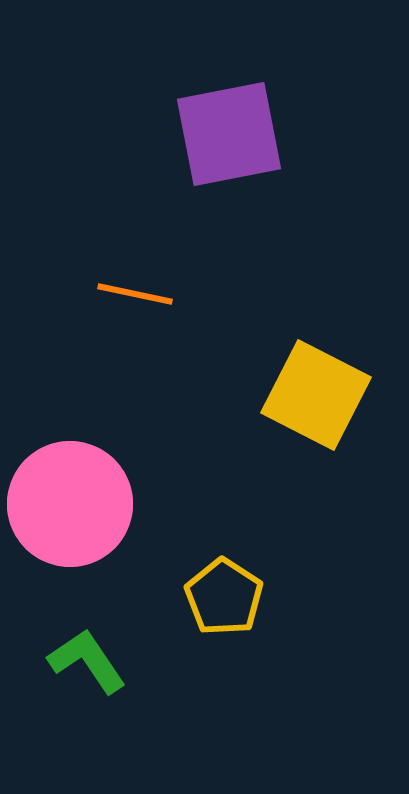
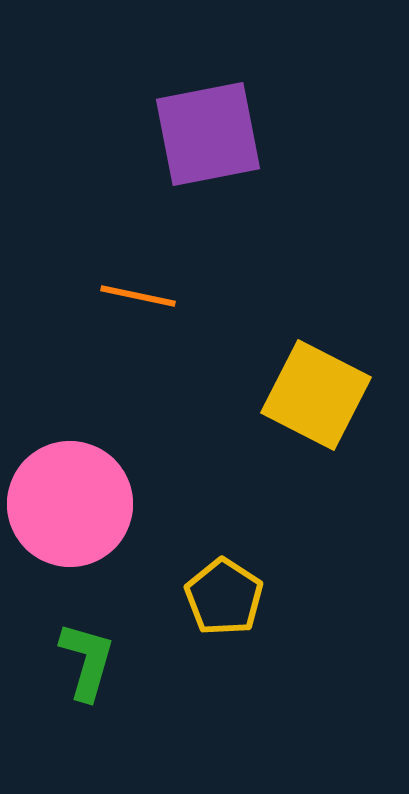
purple square: moved 21 px left
orange line: moved 3 px right, 2 px down
green L-shape: rotated 50 degrees clockwise
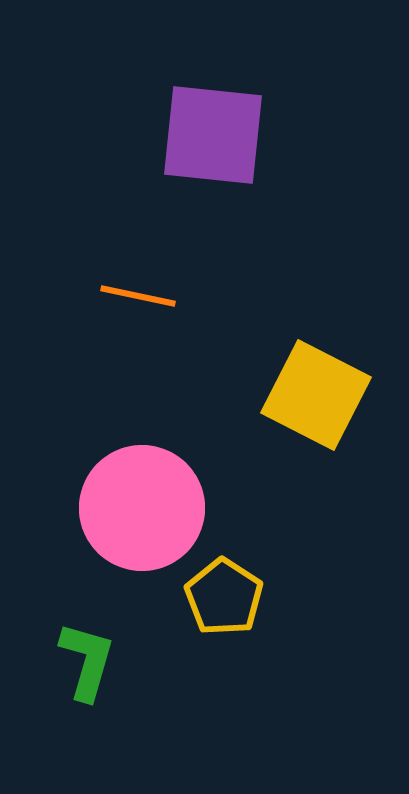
purple square: moved 5 px right, 1 px down; rotated 17 degrees clockwise
pink circle: moved 72 px right, 4 px down
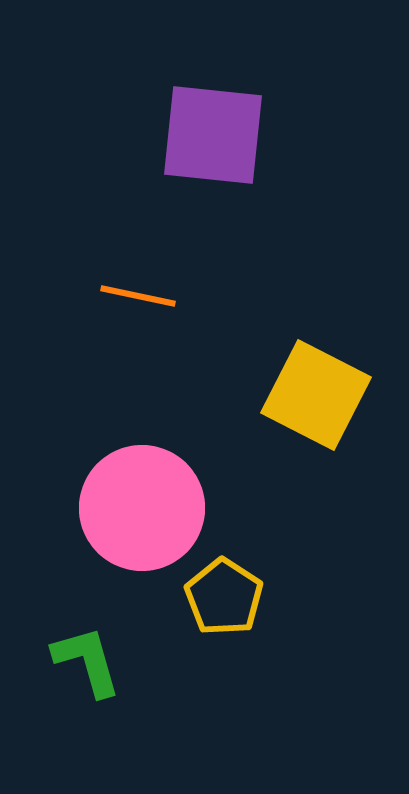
green L-shape: rotated 32 degrees counterclockwise
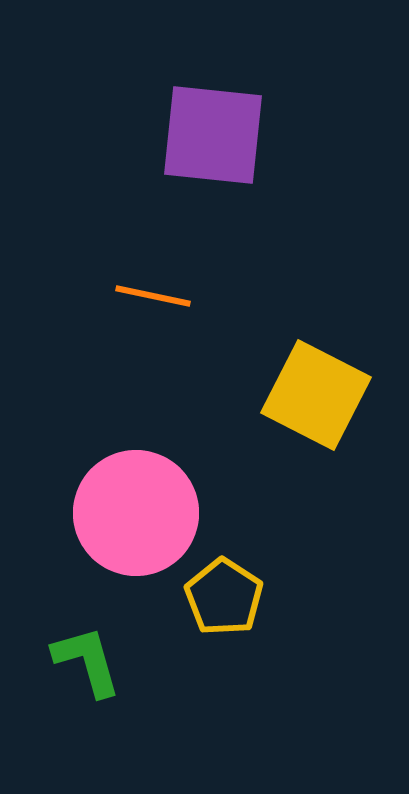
orange line: moved 15 px right
pink circle: moved 6 px left, 5 px down
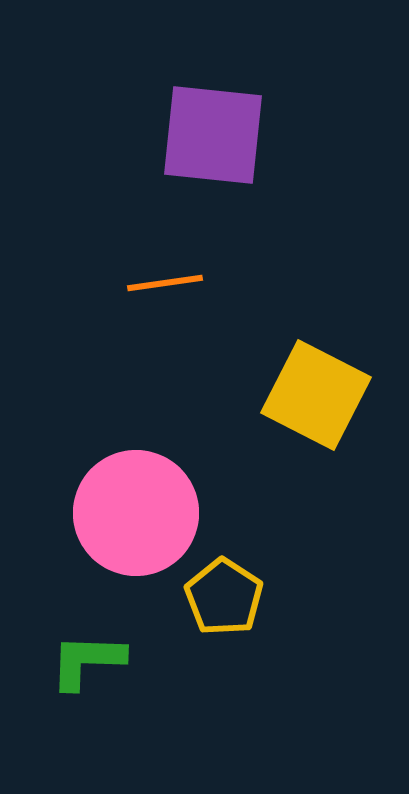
orange line: moved 12 px right, 13 px up; rotated 20 degrees counterclockwise
green L-shape: rotated 72 degrees counterclockwise
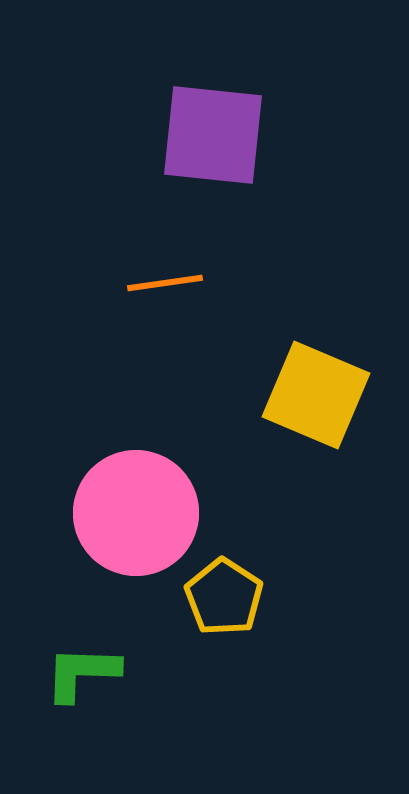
yellow square: rotated 4 degrees counterclockwise
green L-shape: moved 5 px left, 12 px down
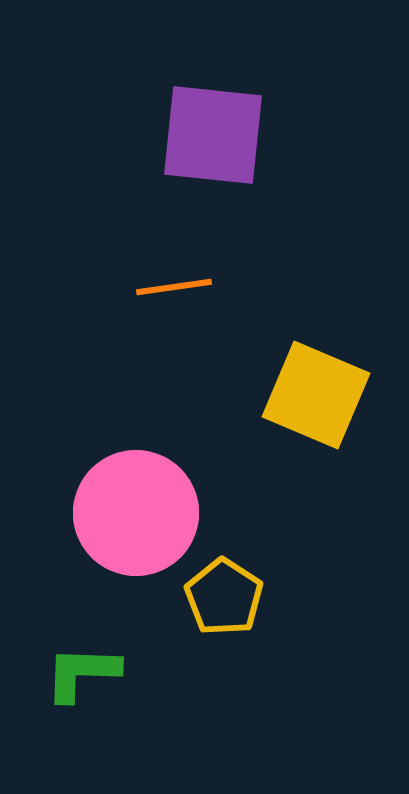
orange line: moved 9 px right, 4 px down
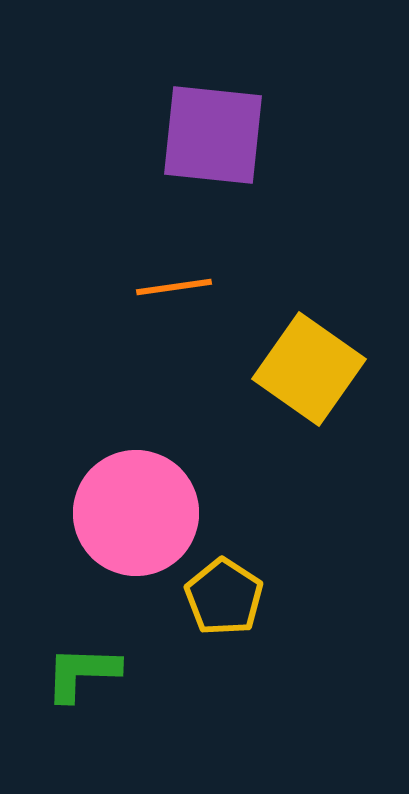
yellow square: moved 7 px left, 26 px up; rotated 12 degrees clockwise
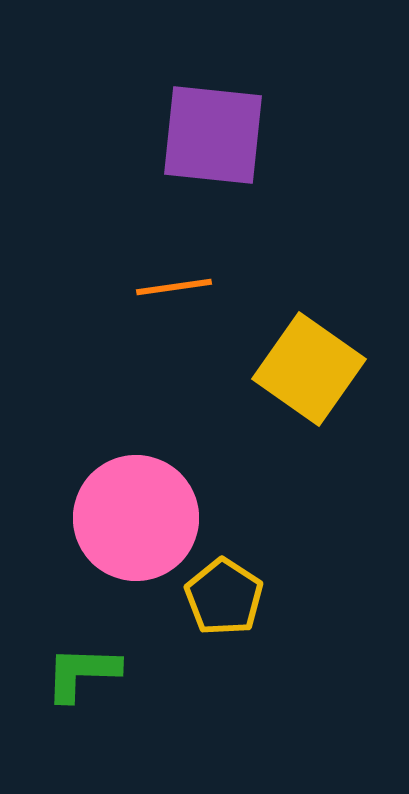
pink circle: moved 5 px down
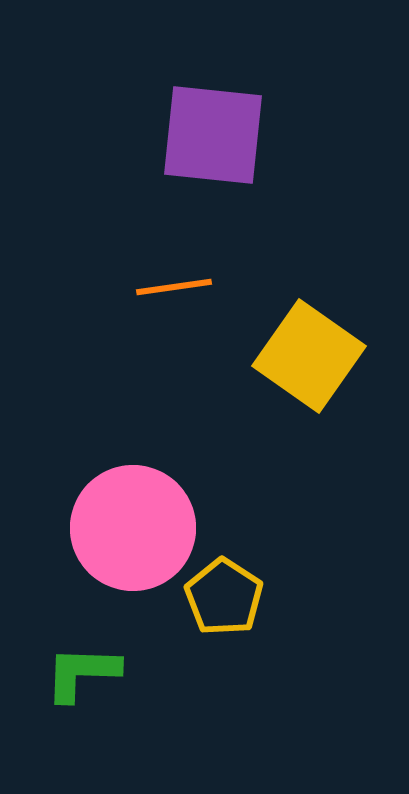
yellow square: moved 13 px up
pink circle: moved 3 px left, 10 px down
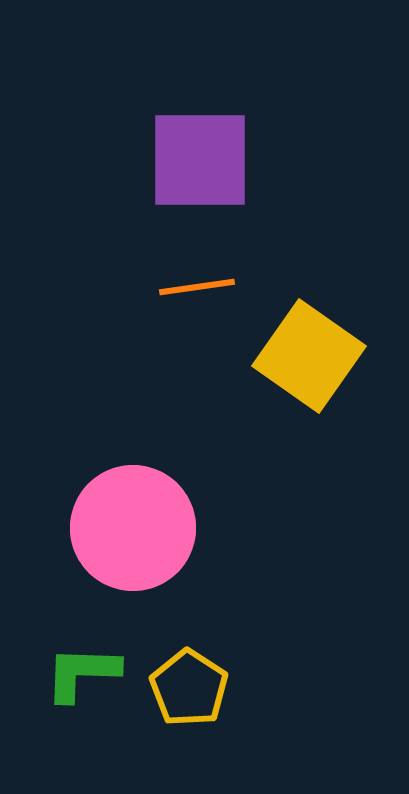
purple square: moved 13 px left, 25 px down; rotated 6 degrees counterclockwise
orange line: moved 23 px right
yellow pentagon: moved 35 px left, 91 px down
